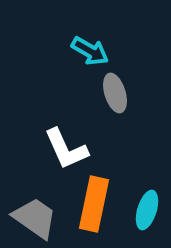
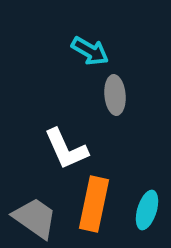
gray ellipse: moved 2 px down; rotated 12 degrees clockwise
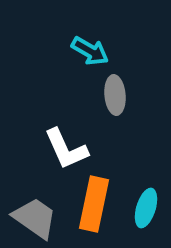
cyan ellipse: moved 1 px left, 2 px up
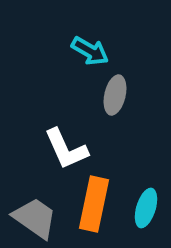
gray ellipse: rotated 18 degrees clockwise
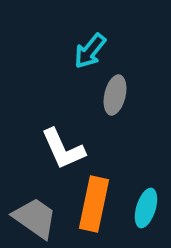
cyan arrow: rotated 99 degrees clockwise
white L-shape: moved 3 px left
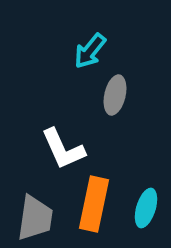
gray trapezoid: rotated 63 degrees clockwise
